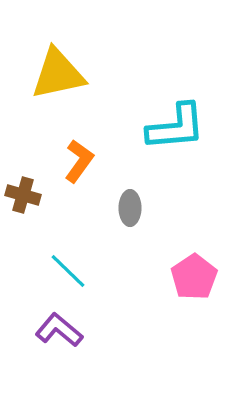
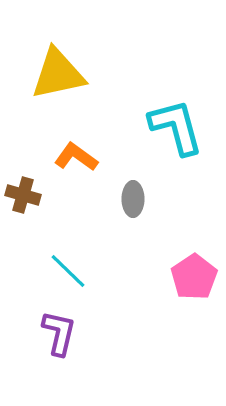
cyan L-shape: rotated 100 degrees counterclockwise
orange L-shape: moved 3 px left, 4 px up; rotated 90 degrees counterclockwise
gray ellipse: moved 3 px right, 9 px up
purple L-shape: moved 3 px down; rotated 63 degrees clockwise
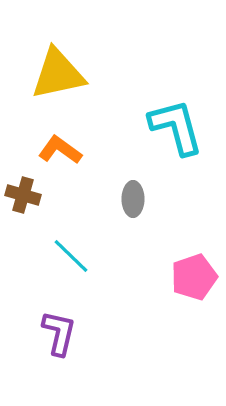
orange L-shape: moved 16 px left, 7 px up
cyan line: moved 3 px right, 15 px up
pink pentagon: rotated 15 degrees clockwise
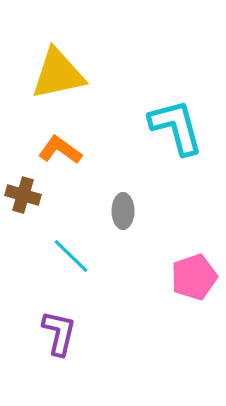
gray ellipse: moved 10 px left, 12 px down
